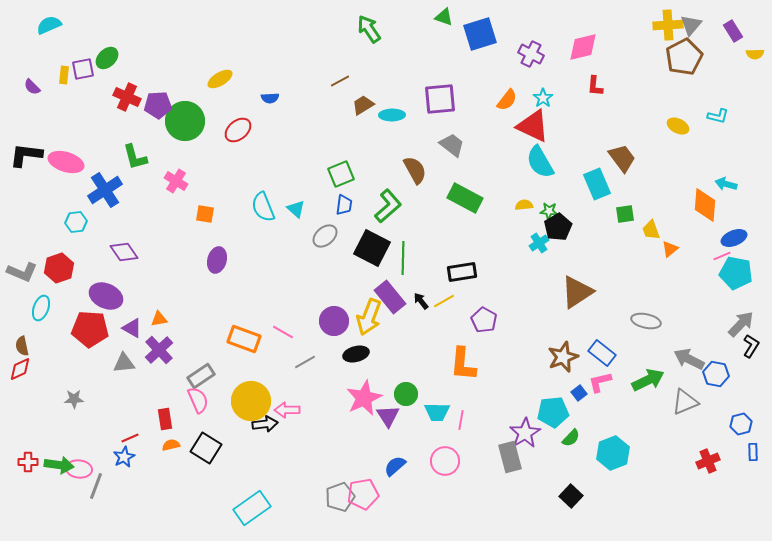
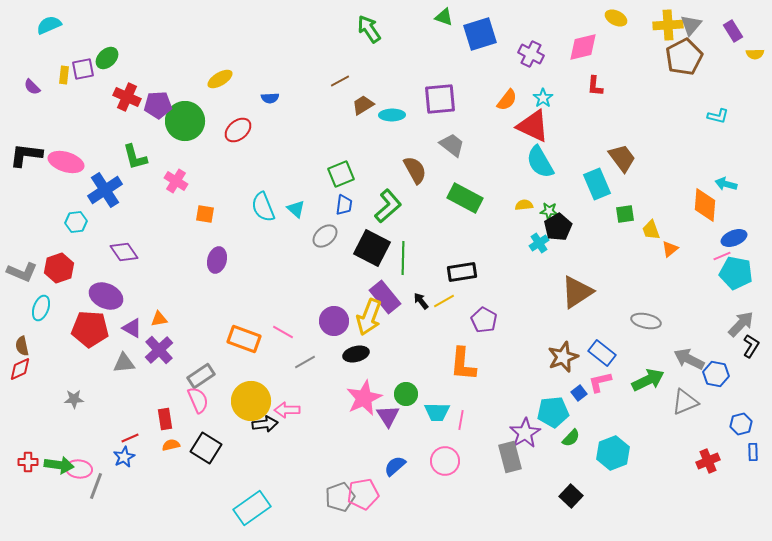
yellow ellipse at (678, 126): moved 62 px left, 108 px up
purple rectangle at (390, 297): moved 5 px left
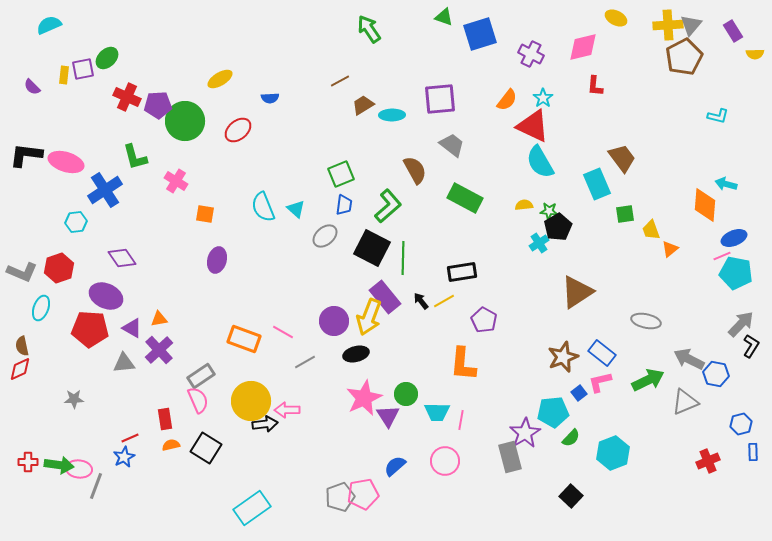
purple diamond at (124, 252): moved 2 px left, 6 px down
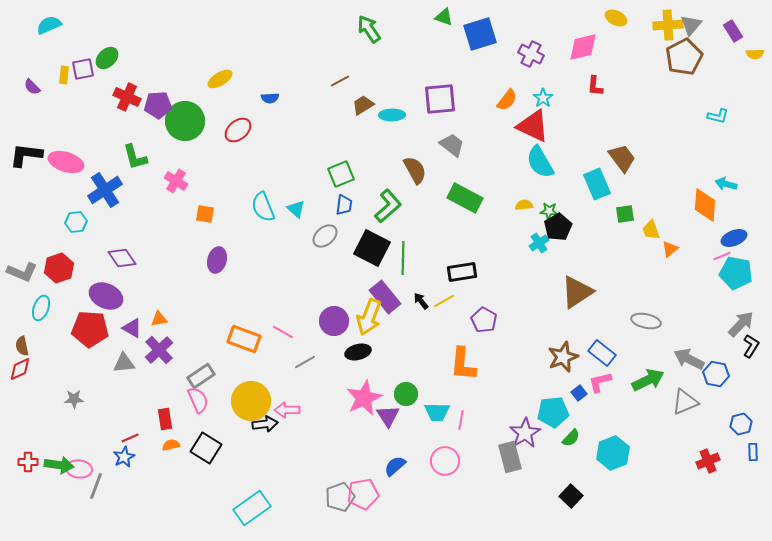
black ellipse at (356, 354): moved 2 px right, 2 px up
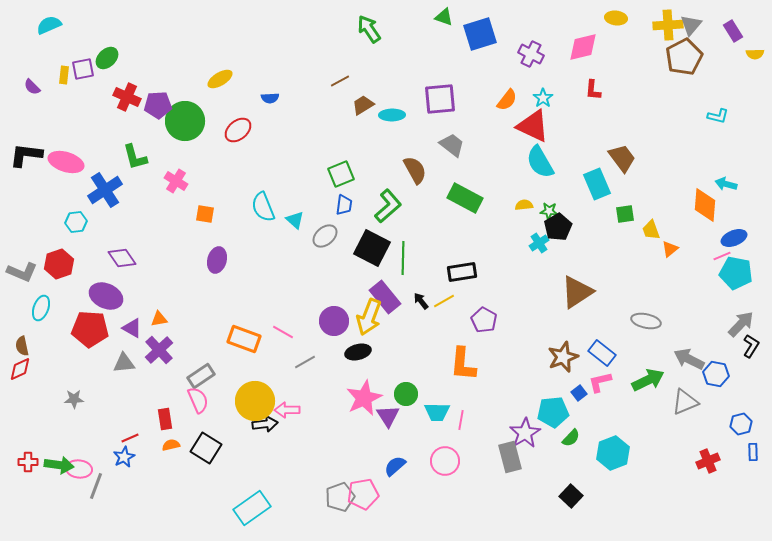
yellow ellipse at (616, 18): rotated 20 degrees counterclockwise
red L-shape at (595, 86): moved 2 px left, 4 px down
cyan triangle at (296, 209): moved 1 px left, 11 px down
red hexagon at (59, 268): moved 4 px up
yellow circle at (251, 401): moved 4 px right
